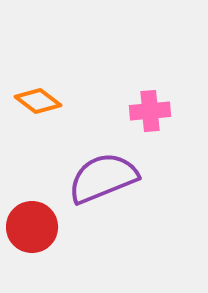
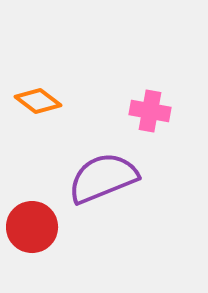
pink cross: rotated 15 degrees clockwise
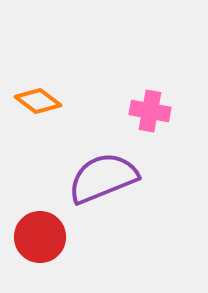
red circle: moved 8 px right, 10 px down
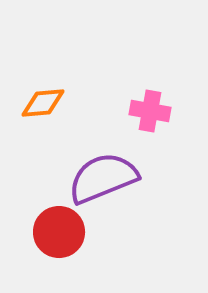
orange diamond: moved 5 px right, 2 px down; rotated 42 degrees counterclockwise
red circle: moved 19 px right, 5 px up
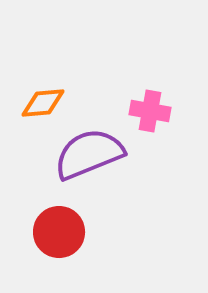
purple semicircle: moved 14 px left, 24 px up
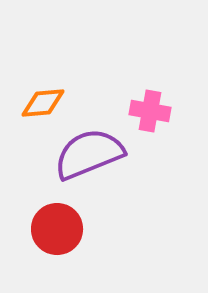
red circle: moved 2 px left, 3 px up
